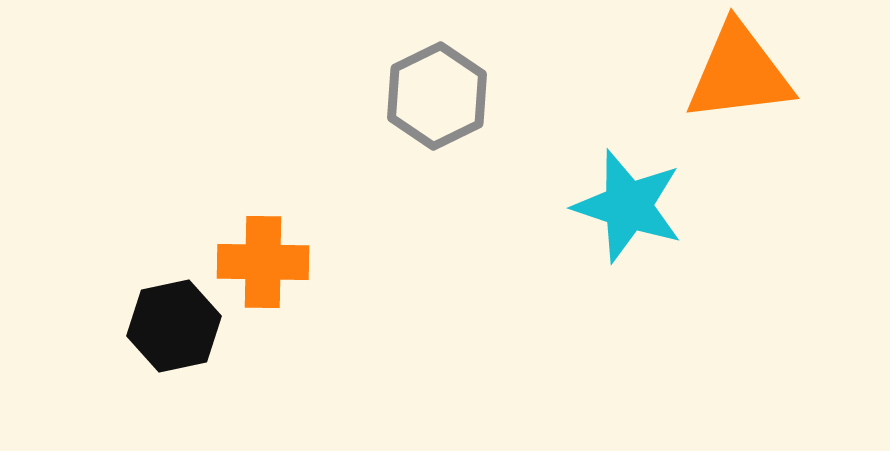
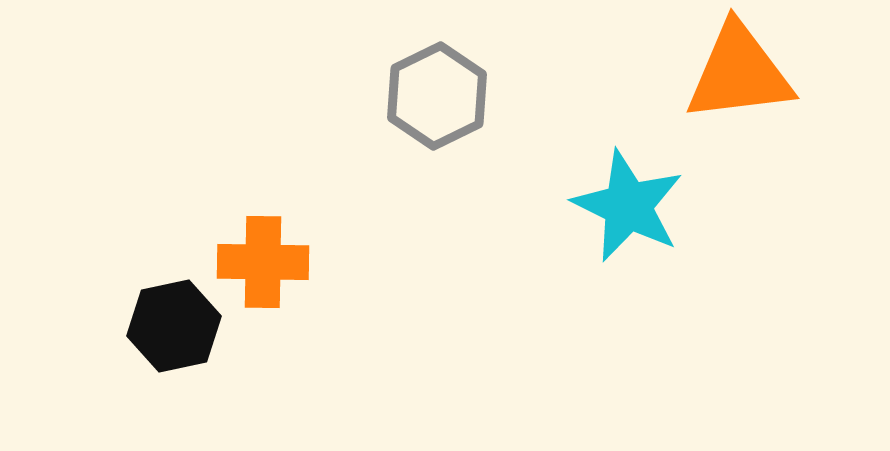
cyan star: rotated 8 degrees clockwise
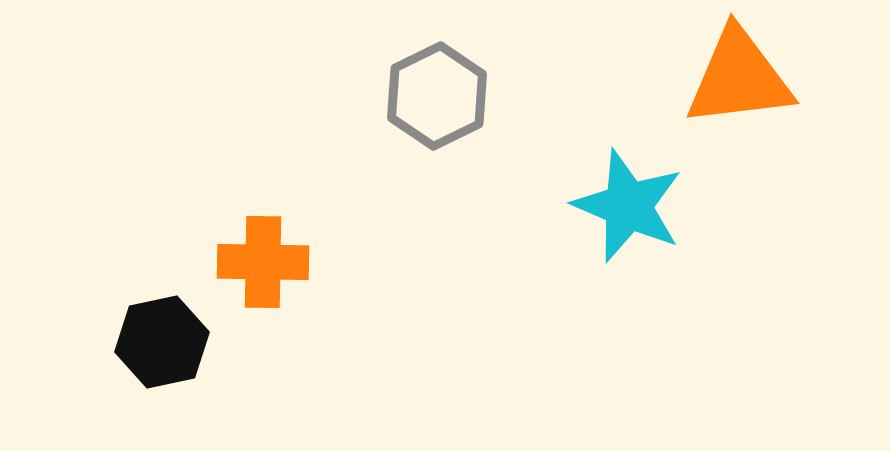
orange triangle: moved 5 px down
cyan star: rotated 3 degrees counterclockwise
black hexagon: moved 12 px left, 16 px down
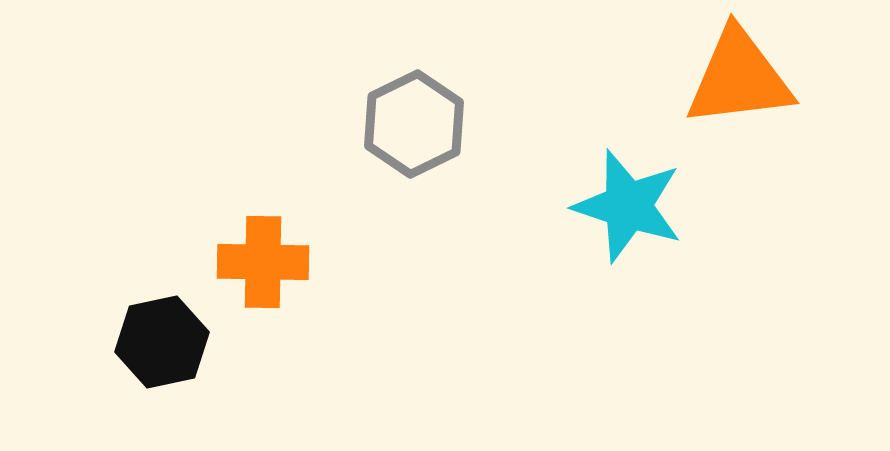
gray hexagon: moved 23 px left, 28 px down
cyan star: rotated 5 degrees counterclockwise
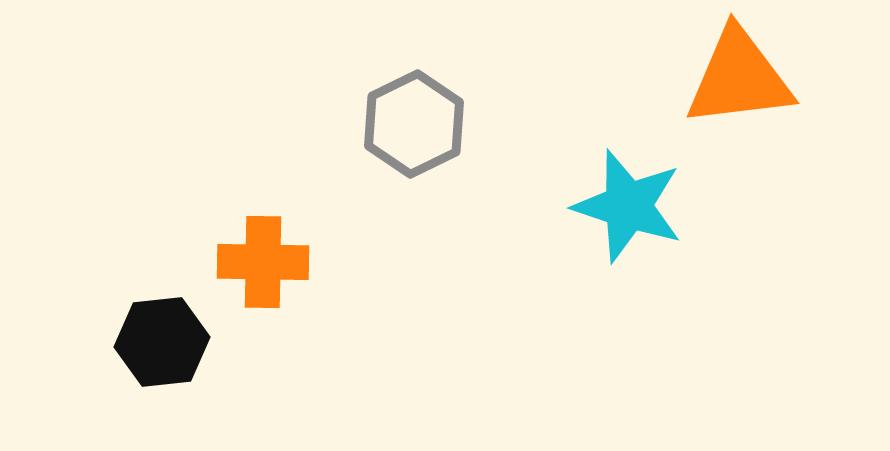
black hexagon: rotated 6 degrees clockwise
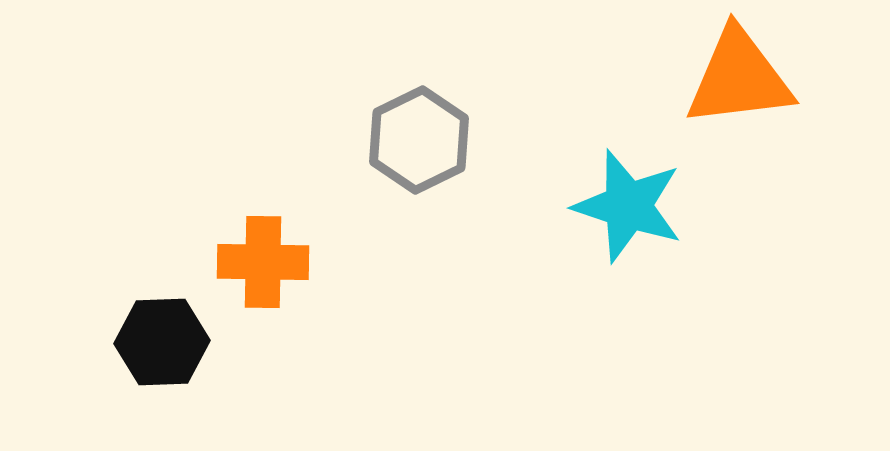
gray hexagon: moved 5 px right, 16 px down
black hexagon: rotated 4 degrees clockwise
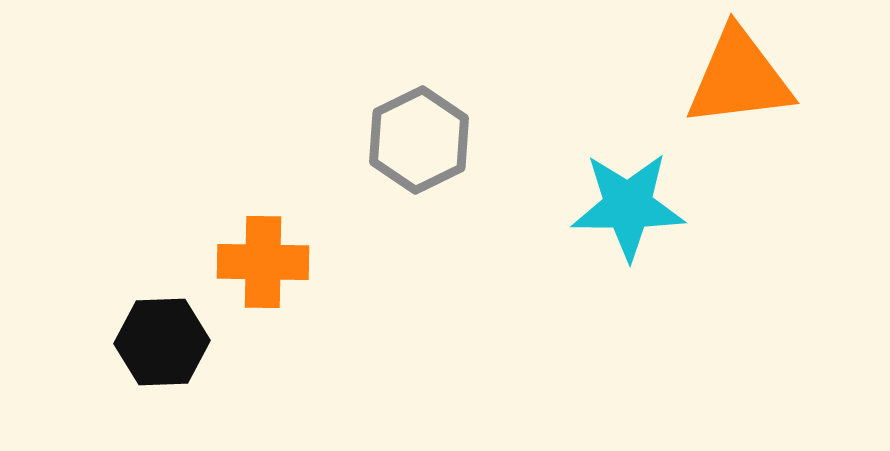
cyan star: rotated 18 degrees counterclockwise
